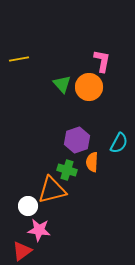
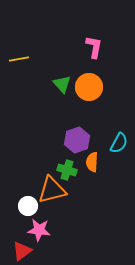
pink L-shape: moved 8 px left, 14 px up
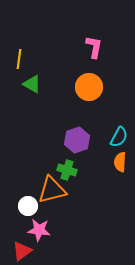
yellow line: rotated 72 degrees counterclockwise
green triangle: moved 30 px left; rotated 18 degrees counterclockwise
cyan semicircle: moved 6 px up
orange semicircle: moved 28 px right
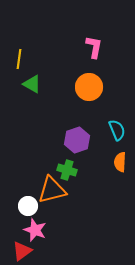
cyan semicircle: moved 2 px left, 7 px up; rotated 50 degrees counterclockwise
pink star: moved 4 px left; rotated 15 degrees clockwise
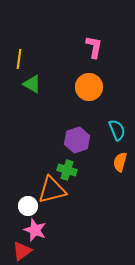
orange semicircle: rotated 12 degrees clockwise
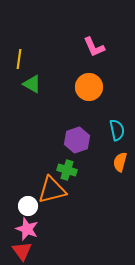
pink L-shape: rotated 145 degrees clockwise
cyan semicircle: rotated 10 degrees clockwise
pink star: moved 8 px left, 1 px up
red triangle: rotated 30 degrees counterclockwise
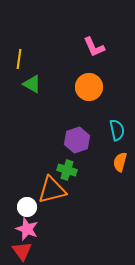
white circle: moved 1 px left, 1 px down
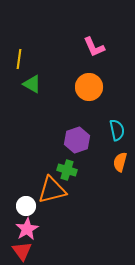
white circle: moved 1 px left, 1 px up
pink star: rotated 20 degrees clockwise
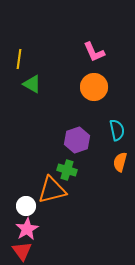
pink L-shape: moved 5 px down
orange circle: moved 5 px right
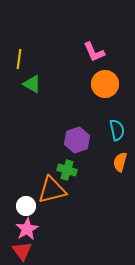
orange circle: moved 11 px right, 3 px up
